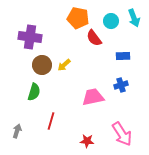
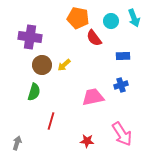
gray arrow: moved 12 px down
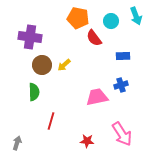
cyan arrow: moved 2 px right, 2 px up
green semicircle: rotated 18 degrees counterclockwise
pink trapezoid: moved 4 px right
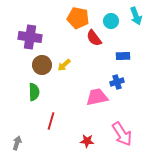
blue cross: moved 4 px left, 3 px up
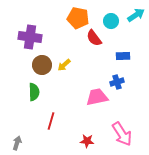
cyan arrow: moved 1 px up; rotated 102 degrees counterclockwise
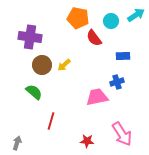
green semicircle: rotated 48 degrees counterclockwise
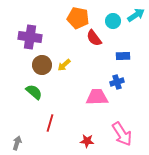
cyan circle: moved 2 px right
pink trapezoid: rotated 10 degrees clockwise
red line: moved 1 px left, 2 px down
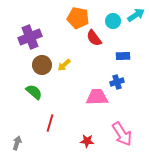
purple cross: rotated 30 degrees counterclockwise
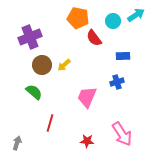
pink trapezoid: moved 10 px left; rotated 65 degrees counterclockwise
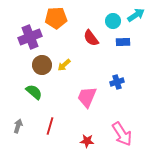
orange pentagon: moved 22 px left; rotated 15 degrees counterclockwise
red semicircle: moved 3 px left
blue rectangle: moved 14 px up
red line: moved 3 px down
gray arrow: moved 1 px right, 17 px up
